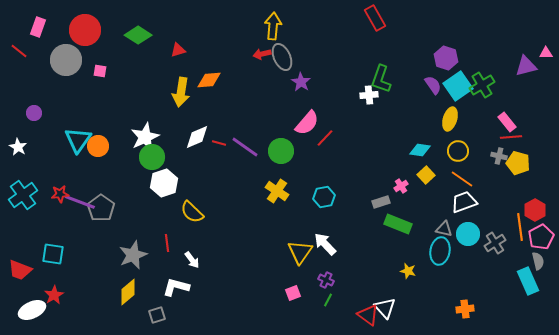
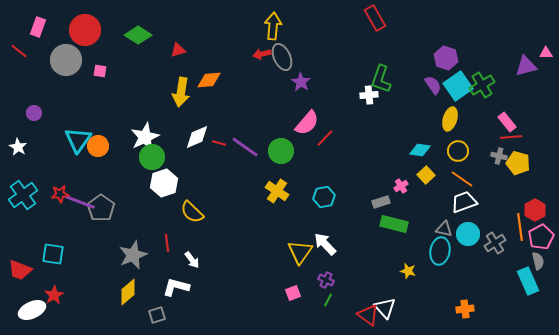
green rectangle at (398, 224): moved 4 px left; rotated 8 degrees counterclockwise
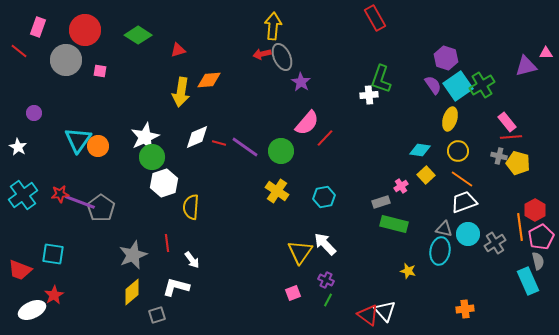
yellow semicircle at (192, 212): moved 1 px left, 5 px up; rotated 50 degrees clockwise
yellow diamond at (128, 292): moved 4 px right
white triangle at (385, 308): moved 3 px down
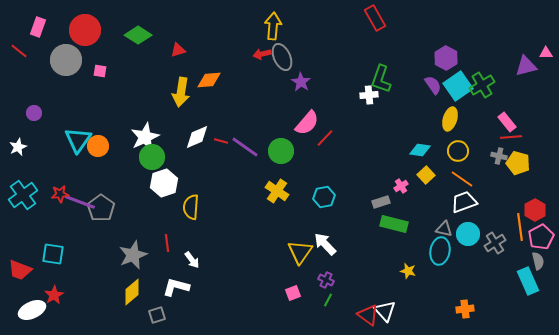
purple hexagon at (446, 58): rotated 10 degrees clockwise
red line at (219, 143): moved 2 px right, 2 px up
white star at (18, 147): rotated 18 degrees clockwise
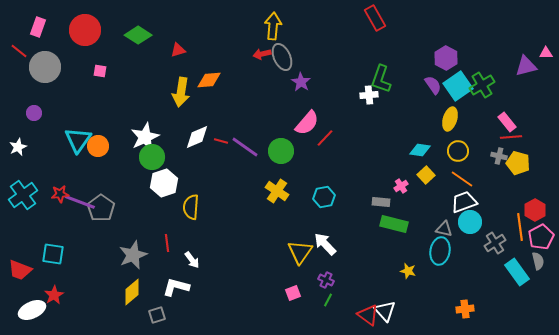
gray circle at (66, 60): moved 21 px left, 7 px down
gray rectangle at (381, 202): rotated 24 degrees clockwise
cyan circle at (468, 234): moved 2 px right, 12 px up
cyan rectangle at (528, 281): moved 11 px left, 9 px up; rotated 12 degrees counterclockwise
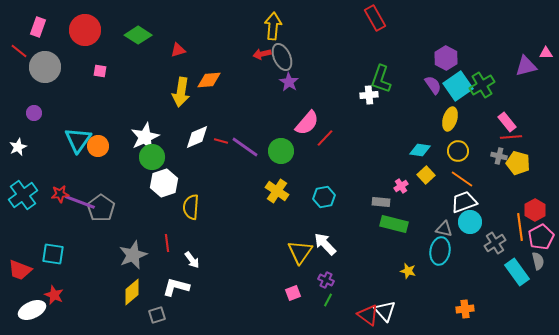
purple star at (301, 82): moved 12 px left
red star at (54, 295): rotated 18 degrees counterclockwise
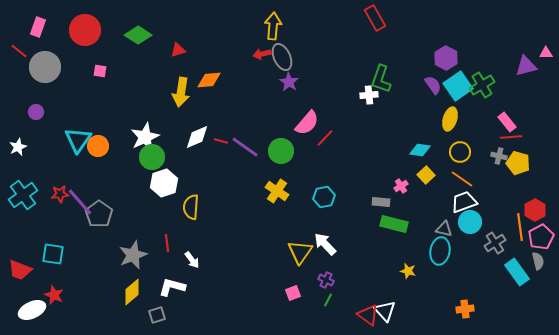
purple circle at (34, 113): moved 2 px right, 1 px up
yellow circle at (458, 151): moved 2 px right, 1 px down
purple line at (80, 202): rotated 28 degrees clockwise
gray pentagon at (101, 208): moved 2 px left, 6 px down
white L-shape at (176, 287): moved 4 px left
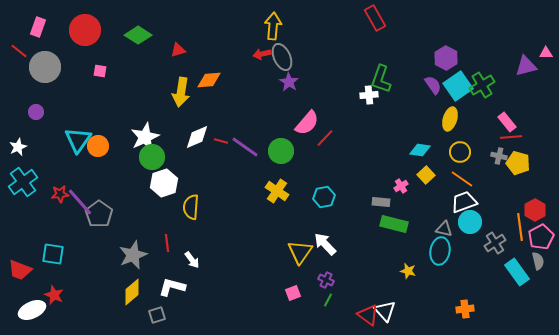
cyan cross at (23, 195): moved 13 px up
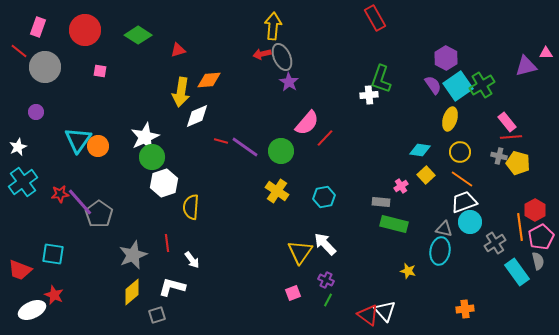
white diamond at (197, 137): moved 21 px up
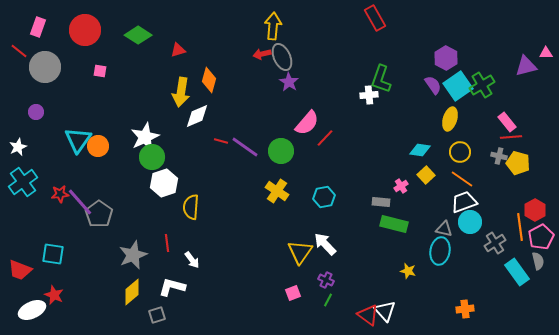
orange diamond at (209, 80): rotated 70 degrees counterclockwise
